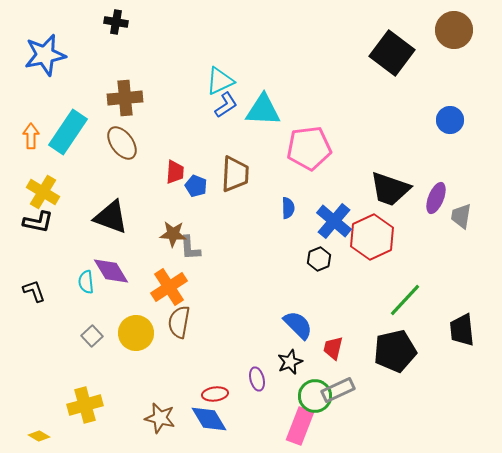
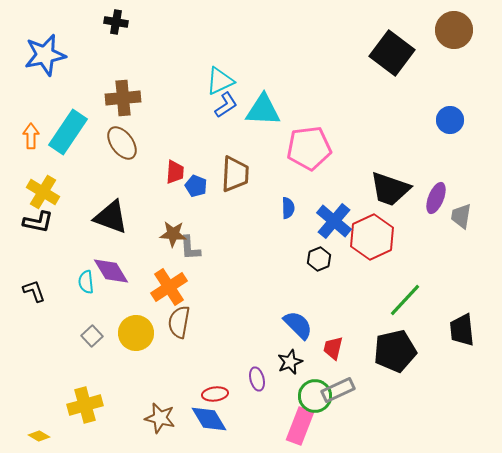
brown cross at (125, 98): moved 2 px left
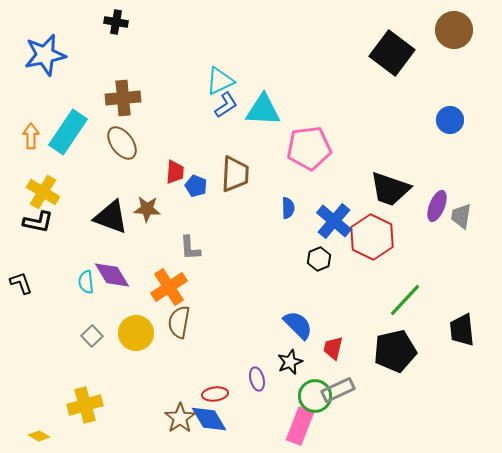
purple ellipse at (436, 198): moved 1 px right, 8 px down
brown star at (173, 234): moved 26 px left, 25 px up
red hexagon at (372, 237): rotated 9 degrees counterclockwise
purple diamond at (111, 271): moved 1 px right, 4 px down
black L-shape at (34, 291): moved 13 px left, 8 px up
brown star at (160, 418): moved 20 px right; rotated 24 degrees clockwise
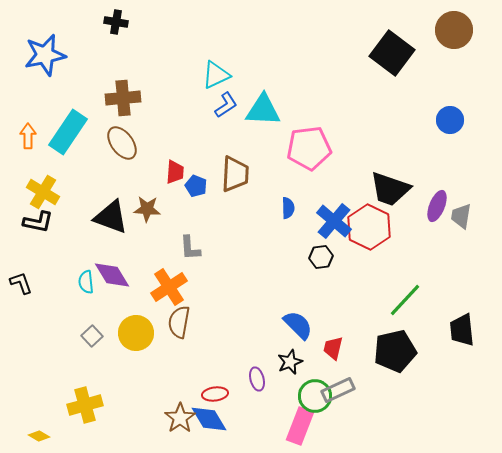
cyan triangle at (220, 81): moved 4 px left, 6 px up
orange arrow at (31, 136): moved 3 px left
red hexagon at (372, 237): moved 3 px left, 10 px up
black hexagon at (319, 259): moved 2 px right, 2 px up; rotated 15 degrees clockwise
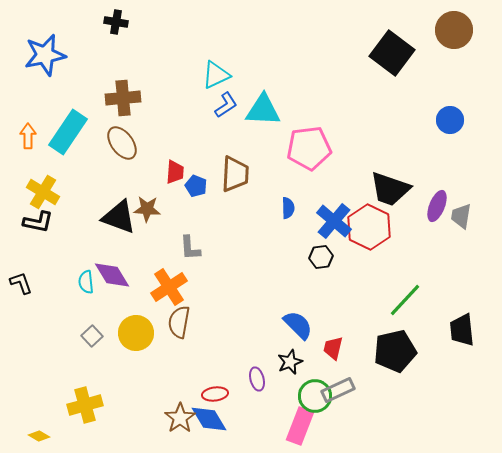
black triangle at (111, 217): moved 8 px right
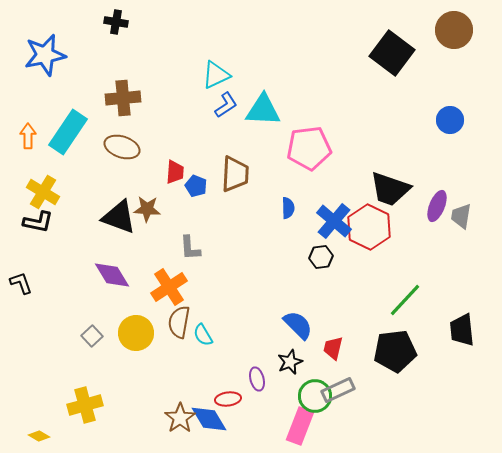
brown ellipse at (122, 143): moved 4 px down; rotated 36 degrees counterclockwise
cyan semicircle at (86, 282): moved 117 px right, 53 px down; rotated 25 degrees counterclockwise
black pentagon at (395, 351): rotated 6 degrees clockwise
red ellipse at (215, 394): moved 13 px right, 5 px down
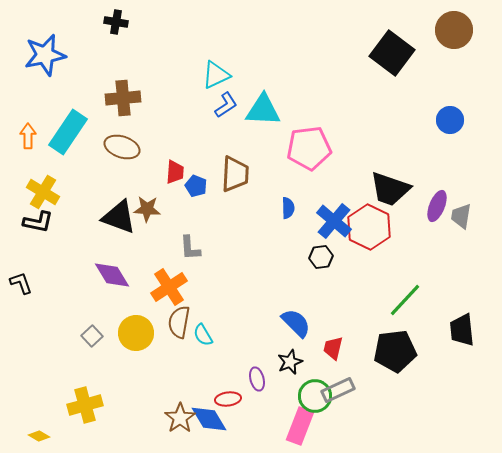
blue semicircle at (298, 325): moved 2 px left, 2 px up
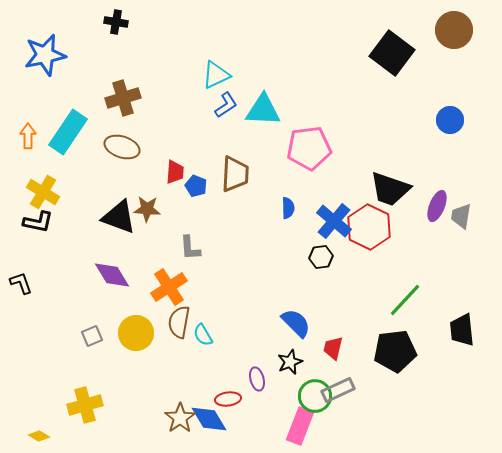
brown cross at (123, 98): rotated 12 degrees counterclockwise
gray square at (92, 336): rotated 20 degrees clockwise
